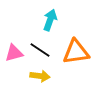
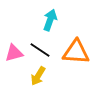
orange triangle: rotated 12 degrees clockwise
yellow arrow: moved 2 px left; rotated 114 degrees clockwise
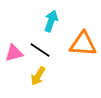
cyan arrow: moved 1 px right, 1 px down
orange triangle: moved 7 px right, 8 px up
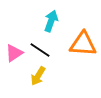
pink triangle: rotated 18 degrees counterclockwise
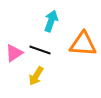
black line: rotated 15 degrees counterclockwise
yellow arrow: moved 2 px left
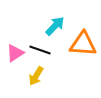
cyan arrow: moved 4 px right, 5 px down; rotated 25 degrees clockwise
pink triangle: moved 1 px right
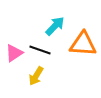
pink triangle: moved 1 px left
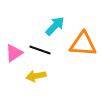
yellow arrow: rotated 48 degrees clockwise
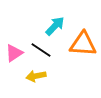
black line: moved 1 px right; rotated 15 degrees clockwise
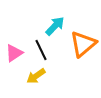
orange triangle: rotated 44 degrees counterclockwise
black line: rotated 30 degrees clockwise
yellow arrow: rotated 24 degrees counterclockwise
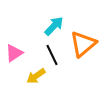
cyan arrow: moved 1 px left
black line: moved 11 px right, 5 px down
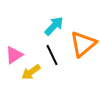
pink triangle: moved 2 px down
yellow arrow: moved 5 px left, 4 px up
